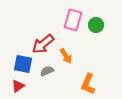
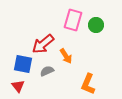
red triangle: rotated 32 degrees counterclockwise
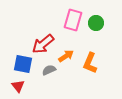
green circle: moved 2 px up
orange arrow: rotated 91 degrees counterclockwise
gray semicircle: moved 2 px right, 1 px up
orange L-shape: moved 2 px right, 21 px up
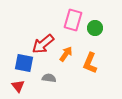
green circle: moved 1 px left, 5 px down
orange arrow: moved 2 px up; rotated 21 degrees counterclockwise
blue square: moved 1 px right, 1 px up
gray semicircle: moved 8 px down; rotated 32 degrees clockwise
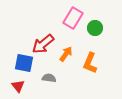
pink rectangle: moved 2 px up; rotated 15 degrees clockwise
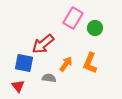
orange arrow: moved 10 px down
